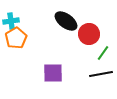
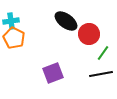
orange pentagon: moved 2 px left; rotated 15 degrees counterclockwise
purple square: rotated 20 degrees counterclockwise
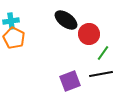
black ellipse: moved 1 px up
purple square: moved 17 px right, 8 px down
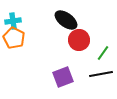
cyan cross: moved 2 px right
red circle: moved 10 px left, 6 px down
purple square: moved 7 px left, 4 px up
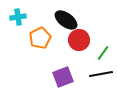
cyan cross: moved 5 px right, 4 px up
orange pentagon: moved 26 px right; rotated 20 degrees clockwise
